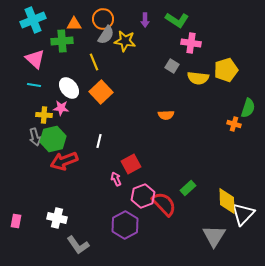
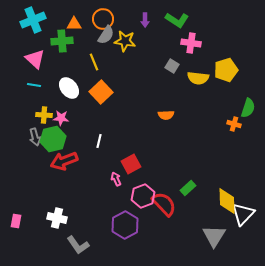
pink star: moved 10 px down
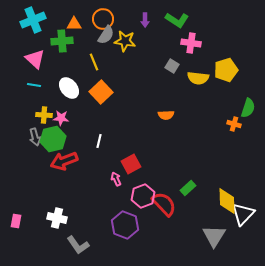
purple hexagon: rotated 12 degrees counterclockwise
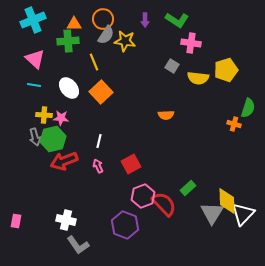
green cross: moved 6 px right
pink arrow: moved 18 px left, 13 px up
white cross: moved 9 px right, 2 px down
gray triangle: moved 2 px left, 23 px up
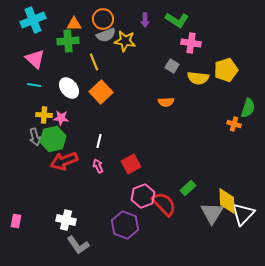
gray semicircle: rotated 36 degrees clockwise
orange semicircle: moved 13 px up
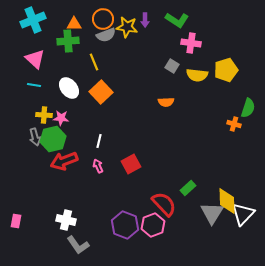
yellow star: moved 2 px right, 14 px up
yellow semicircle: moved 1 px left, 3 px up
pink hexagon: moved 10 px right, 29 px down
